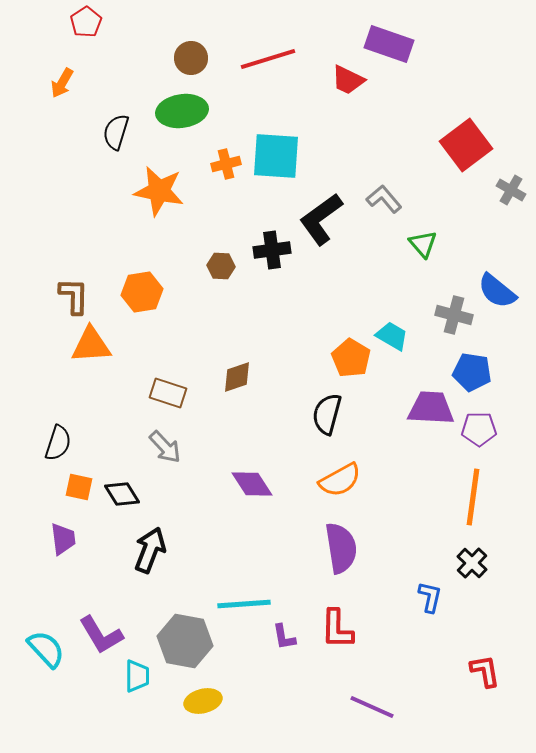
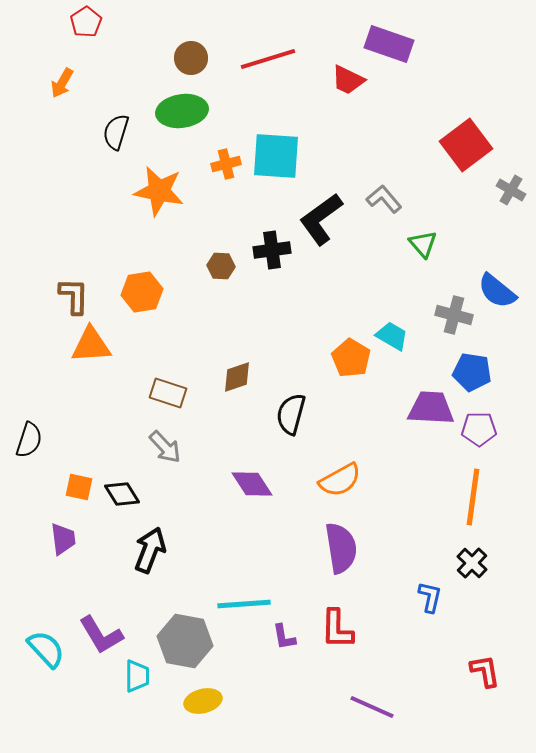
black semicircle at (327, 414): moved 36 px left
black semicircle at (58, 443): moved 29 px left, 3 px up
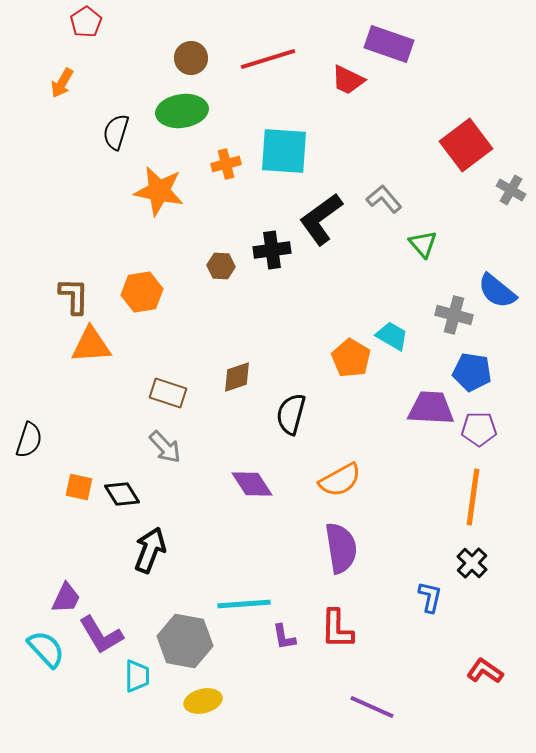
cyan square at (276, 156): moved 8 px right, 5 px up
purple trapezoid at (63, 539): moved 3 px right, 59 px down; rotated 32 degrees clockwise
red L-shape at (485, 671): rotated 45 degrees counterclockwise
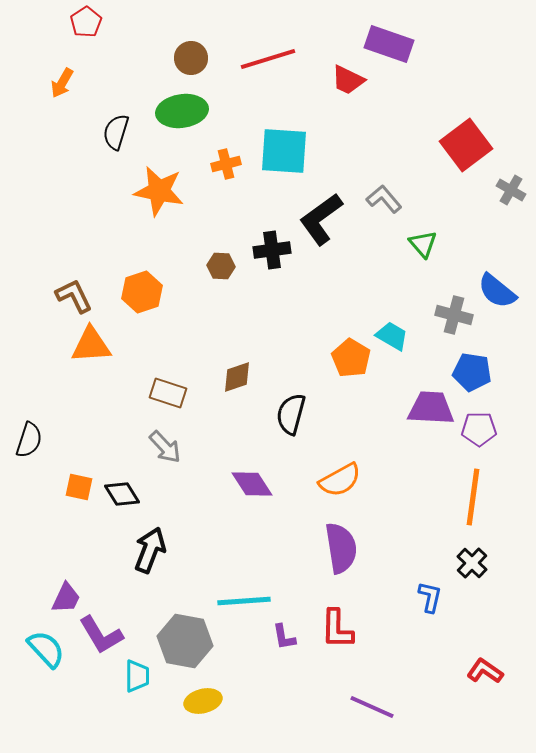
orange hexagon at (142, 292): rotated 9 degrees counterclockwise
brown L-shape at (74, 296): rotated 27 degrees counterclockwise
cyan line at (244, 604): moved 3 px up
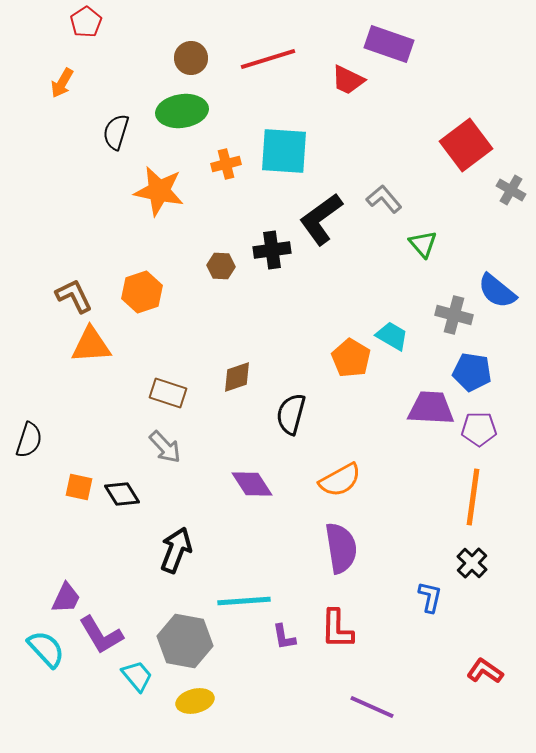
black arrow at (150, 550): moved 26 px right
cyan trapezoid at (137, 676): rotated 40 degrees counterclockwise
yellow ellipse at (203, 701): moved 8 px left
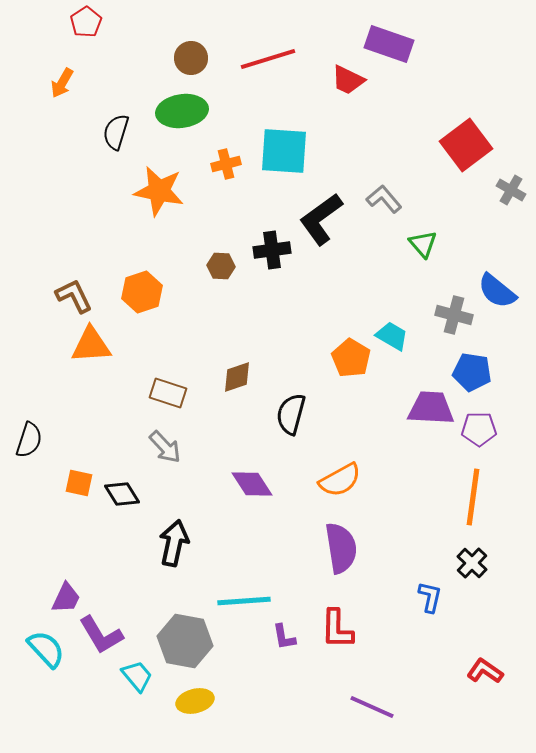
orange square at (79, 487): moved 4 px up
black arrow at (176, 550): moved 2 px left, 7 px up; rotated 9 degrees counterclockwise
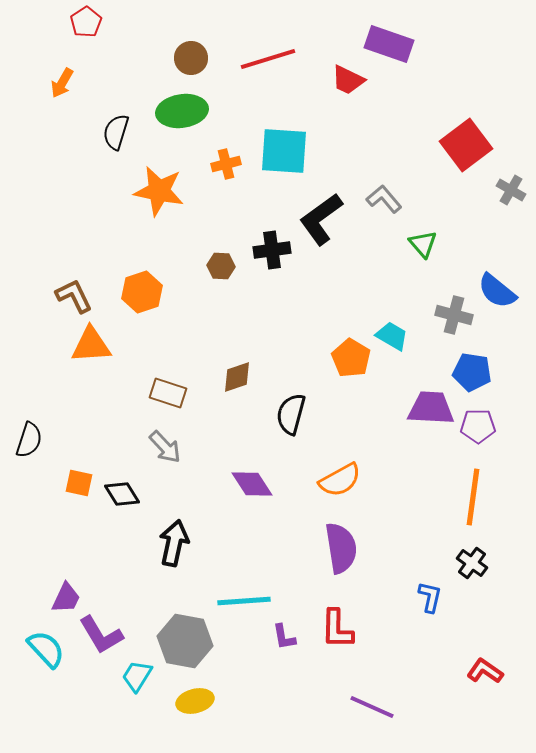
purple pentagon at (479, 429): moved 1 px left, 3 px up
black cross at (472, 563): rotated 8 degrees counterclockwise
cyan trapezoid at (137, 676): rotated 108 degrees counterclockwise
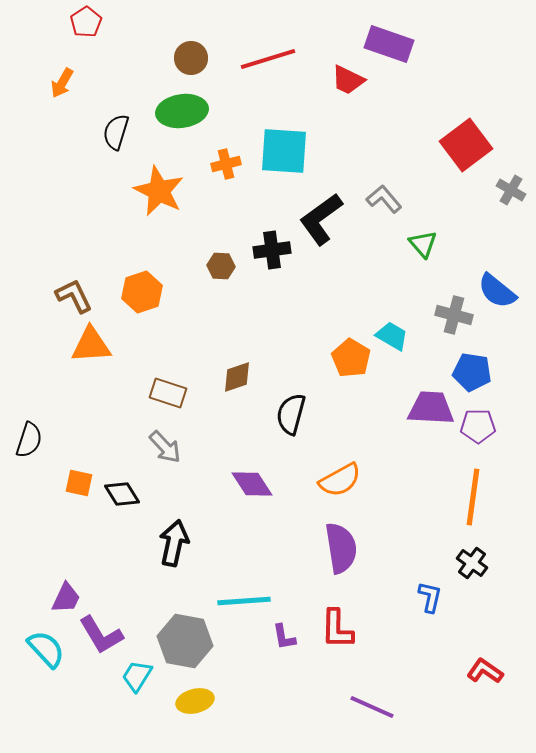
orange star at (159, 191): rotated 15 degrees clockwise
